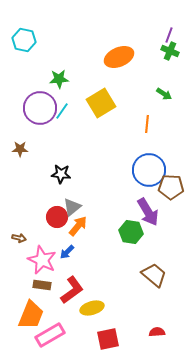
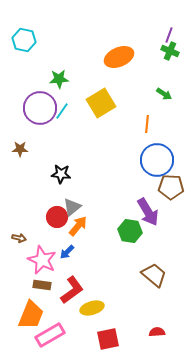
blue circle: moved 8 px right, 10 px up
green hexagon: moved 1 px left, 1 px up
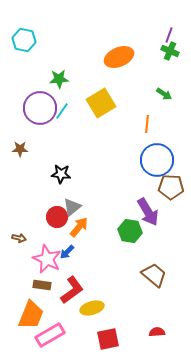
orange arrow: moved 1 px right, 1 px down
pink star: moved 5 px right, 1 px up
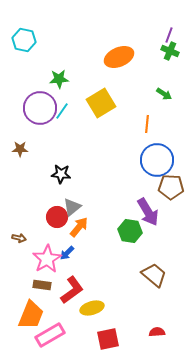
blue arrow: moved 1 px down
pink star: rotated 16 degrees clockwise
